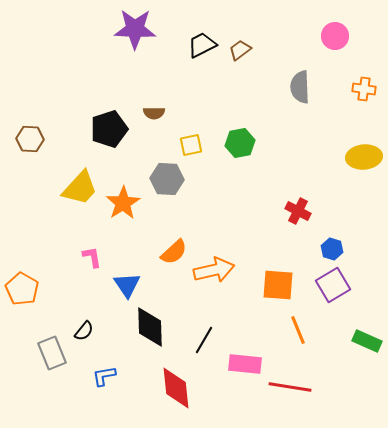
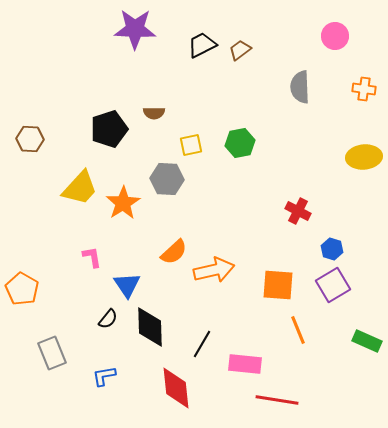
black semicircle: moved 24 px right, 12 px up
black line: moved 2 px left, 4 px down
red line: moved 13 px left, 13 px down
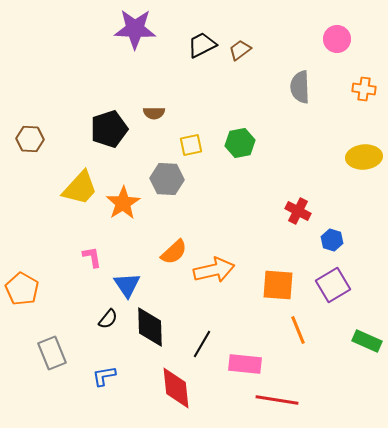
pink circle: moved 2 px right, 3 px down
blue hexagon: moved 9 px up
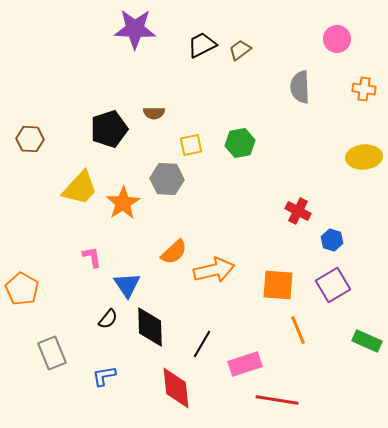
pink rectangle: rotated 24 degrees counterclockwise
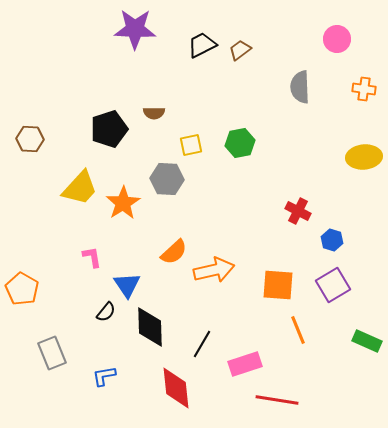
black semicircle: moved 2 px left, 7 px up
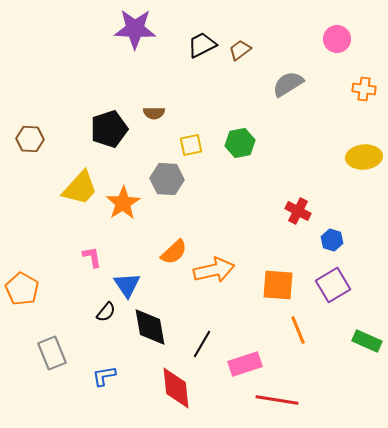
gray semicircle: moved 12 px left, 3 px up; rotated 60 degrees clockwise
black diamond: rotated 9 degrees counterclockwise
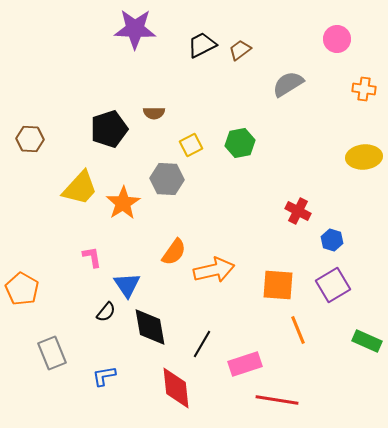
yellow square: rotated 15 degrees counterclockwise
orange semicircle: rotated 12 degrees counterclockwise
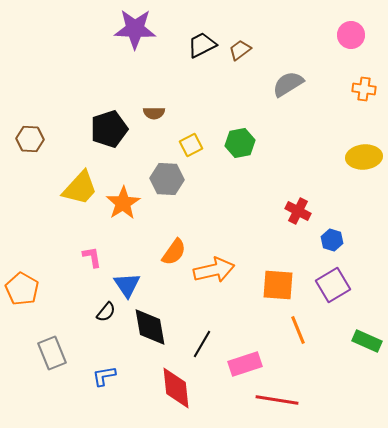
pink circle: moved 14 px right, 4 px up
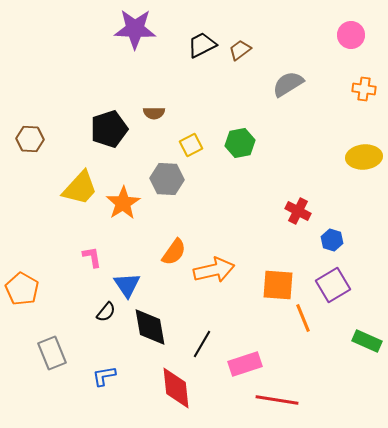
orange line: moved 5 px right, 12 px up
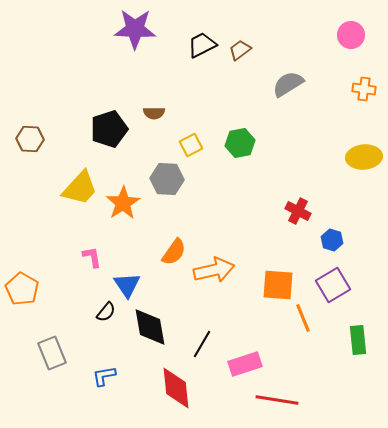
green rectangle: moved 9 px left, 1 px up; rotated 60 degrees clockwise
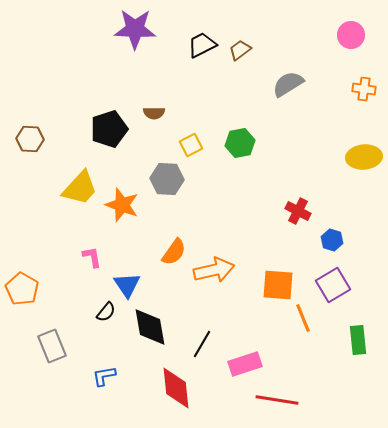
orange star: moved 1 px left, 2 px down; rotated 20 degrees counterclockwise
gray rectangle: moved 7 px up
